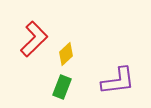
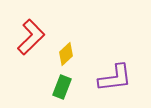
red L-shape: moved 3 px left, 2 px up
purple L-shape: moved 3 px left, 3 px up
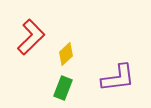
purple L-shape: moved 3 px right
green rectangle: moved 1 px right, 1 px down
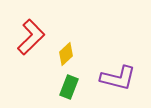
purple L-shape: rotated 21 degrees clockwise
green rectangle: moved 6 px right, 1 px up
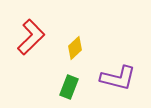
yellow diamond: moved 9 px right, 6 px up
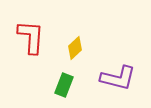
red L-shape: rotated 42 degrees counterclockwise
green rectangle: moved 5 px left, 2 px up
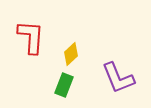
yellow diamond: moved 4 px left, 6 px down
purple L-shape: rotated 54 degrees clockwise
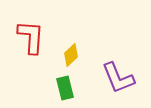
yellow diamond: moved 1 px down
green rectangle: moved 1 px right, 3 px down; rotated 35 degrees counterclockwise
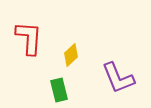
red L-shape: moved 2 px left, 1 px down
green rectangle: moved 6 px left, 2 px down
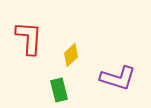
purple L-shape: rotated 51 degrees counterclockwise
